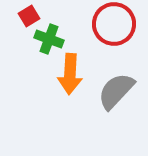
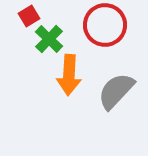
red circle: moved 9 px left, 1 px down
green cross: rotated 24 degrees clockwise
orange arrow: moved 1 px left, 1 px down
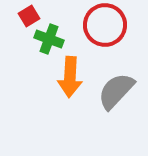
green cross: rotated 24 degrees counterclockwise
orange arrow: moved 1 px right, 2 px down
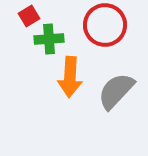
green cross: rotated 24 degrees counterclockwise
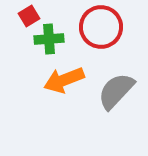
red circle: moved 4 px left, 2 px down
orange arrow: moved 6 px left, 3 px down; rotated 66 degrees clockwise
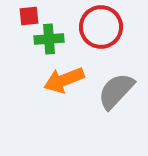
red square: rotated 25 degrees clockwise
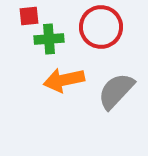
orange arrow: rotated 9 degrees clockwise
